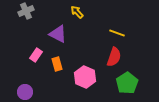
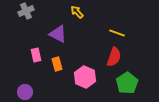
pink rectangle: rotated 48 degrees counterclockwise
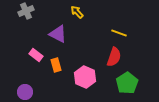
yellow line: moved 2 px right
pink rectangle: rotated 40 degrees counterclockwise
orange rectangle: moved 1 px left, 1 px down
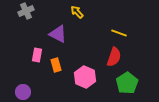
pink rectangle: moved 1 px right; rotated 64 degrees clockwise
purple circle: moved 2 px left
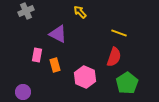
yellow arrow: moved 3 px right
orange rectangle: moved 1 px left
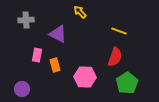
gray cross: moved 9 px down; rotated 21 degrees clockwise
yellow line: moved 2 px up
red semicircle: moved 1 px right
pink hexagon: rotated 20 degrees counterclockwise
purple circle: moved 1 px left, 3 px up
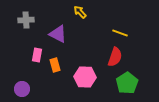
yellow line: moved 1 px right, 2 px down
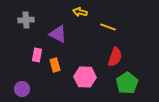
yellow arrow: rotated 32 degrees counterclockwise
yellow line: moved 12 px left, 6 px up
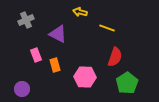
gray cross: rotated 21 degrees counterclockwise
yellow line: moved 1 px left, 1 px down
pink rectangle: moved 1 px left; rotated 32 degrees counterclockwise
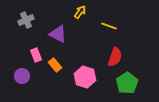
yellow arrow: rotated 112 degrees clockwise
yellow line: moved 2 px right, 2 px up
orange rectangle: rotated 24 degrees counterclockwise
pink hexagon: rotated 15 degrees clockwise
purple circle: moved 13 px up
